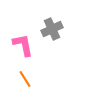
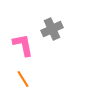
orange line: moved 2 px left
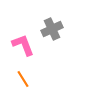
pink L-shape: rotated 10 degrees counterclockwise
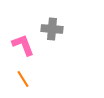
gray cross: rotated 30 degrees clockwise
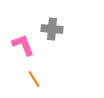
orange line: moved 11 px right
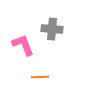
orange line: moved 6 px right, 2 px up; rotated 60 degrees counterclockwise
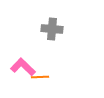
pink L-shape: moved 22 px down; rotated 25 degrees counterclockwise
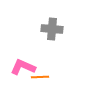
pink L-shape: rotated 20 degrees counterclockwise
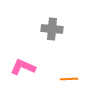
orange line: moved 29 px right, 2 px down
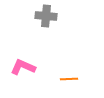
gray cross: moved 6 px left, 13 px up
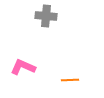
orange line: moved 1 px right, 1 px down
